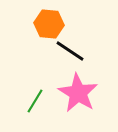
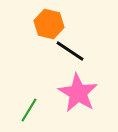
orange hexagon: rotated 8 degrees clockwise
green line: moved 6 px left, 9 px down
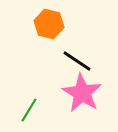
black line: moved 7 px right, 10 px down
pink star: moved 4 px right
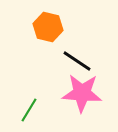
orange hexagon: moved 1 px left, 3 px down
pink star: rotated 27 degrees counterclockwise
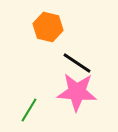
black line: moved 2 px down
pink star: moved 5 px left, 1 px up
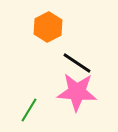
orange hexagon: rotated 20 degrees clockwise
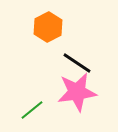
pink star: rotated 12 degrees counterclockwise
green line: moved 3 px right; rotated 20 degrees clockwise
